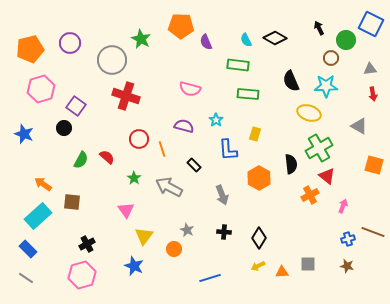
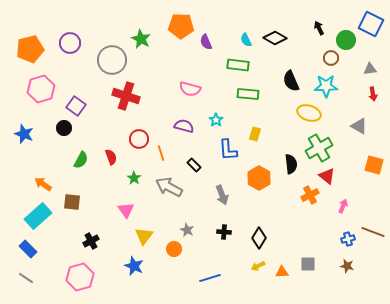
orange line at (162, 149): moved 1 px left, 4 px down
red semicircle at (107, 157): moved 4 px right; rotated 28 degrees clockwise
black cross at (87, 244): moved 4 px right, 3 px up
pink hexagon at (82, 275): moved 2 px left, 2 px down
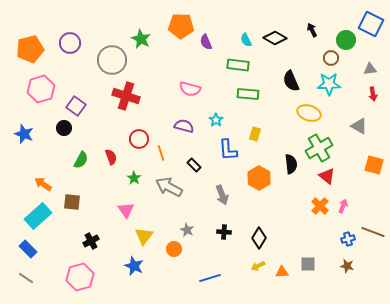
black arrow at (319, 28): moved 7 px left, 2 px down
cyan star at (326, 86): moved 3 px right, 2 px up
orange cross at (310, 195): moved 10 px right, 11 px down; rotated 18 degrees counterclockwise
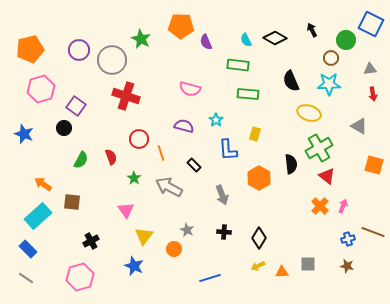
purple circle at (70, 43): moved 9 px right, 7 px down
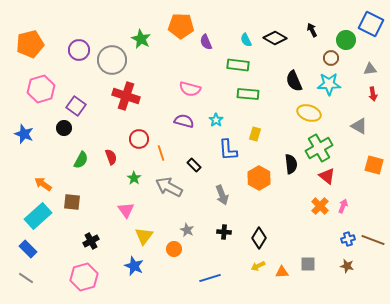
orange pentagon at (30, 49): moved 5 px up
black semicircle at (291, 81): moved 3 px right
purple semicircle at (184, 126): moved 5 px up
brown line at (373, 232): moved 8 px down
pink hexagon at (80, 277): moved 4 px right
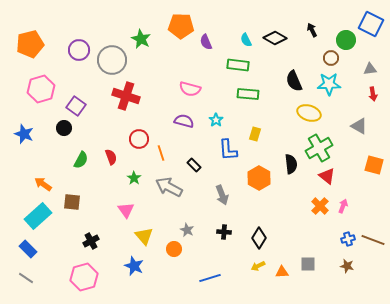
yellow triangle at (144, 236): rotated 18 degrees counterclockwise
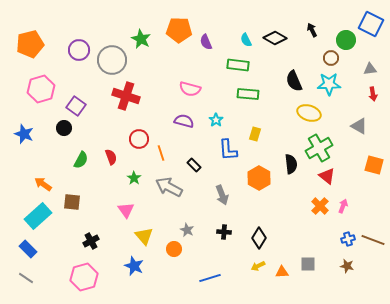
orange pentagon at (181, 26): moved 2 px left, 4 px down
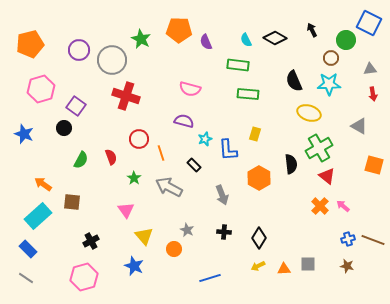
blue square at (371, 24): moved 2 px left, 1 px up
cyan star at (216, 120): moved 11 px left, 19 px down; rotated 16 degrees clockwise
pink arrow at (343, 206): rotated 72 degrees counterclockwise
orange triangle at (282, 272): moved 2 px right, 3 px up
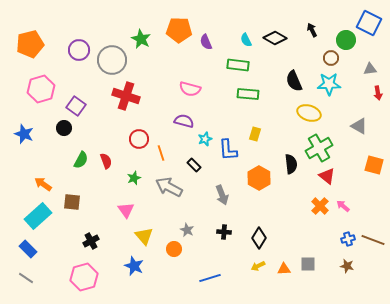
red arrow at (373, 94): moved 5 px right, 1 px up
red semicircle at (111, 157): moved 5 px left, 4 px down
green star at (134, 178): rotated 16 degrees clockwise
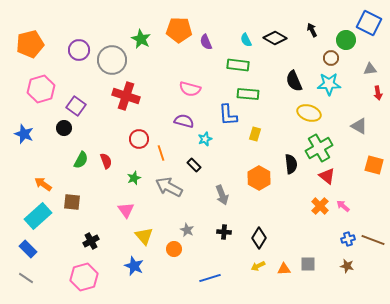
blue L-shape at (228, 150): moved 35 px up
